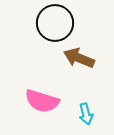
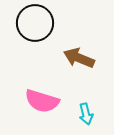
black circle: moved 20 px left
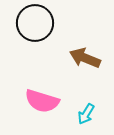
brown arrow: moved 6 px right
cyan arrow: rotated 45 degrees clockwise
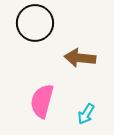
brown arrow: moved 5 px left; rotated 16 degrees counterclockwise
pink semicircle: rotated 88 degrees clockwise
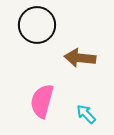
black circle: moved 2 px right, 2 px down
cyan arrow: rotated 105 degrees clockwise
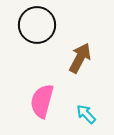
brown arrow: rotated 112 degrees clockwise
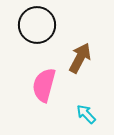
pink semicircle: moved 2 px right, 16 px up
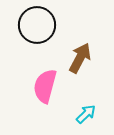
pink semicircle: moved 1 px right, 1 px down
cyan arrow: rotated 90 degrees clockwise
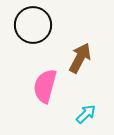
black circle: moved 4 px left
